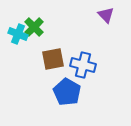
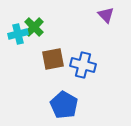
cyan cross: rotated 36 degrees counterclockwise
blue pentagon: moved 3 px left, 13 px down
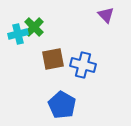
blue pentagon: moved 2 px left
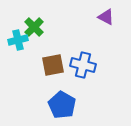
purple triangle: moved 2 px down; rotated 18 degrees counterclockwise
cyan cross: moved 6 px down
brown square: moved 6 px down
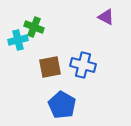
green cross: rotated 24 degrees counterclockwise
brown square: moved 3 px left, 2 px down
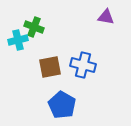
purple triangle: rotated 18 degrees counterclockwise
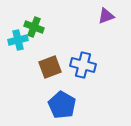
purple triangle: moved 1 px up; rotated 30 degrees counterclockwise
brown square: rotated 10 degrees counterclockwise
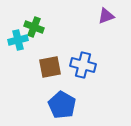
brown square: rotated 10 degrees clockwise
